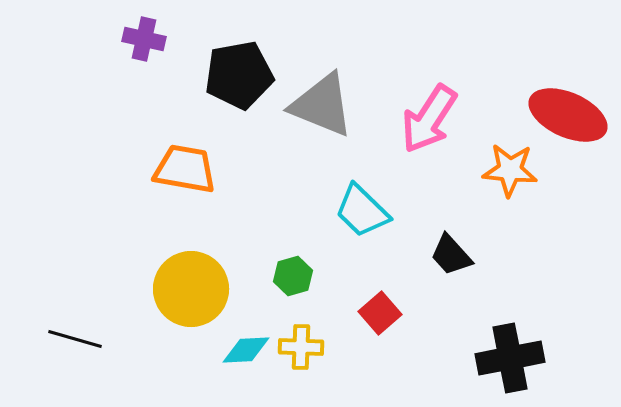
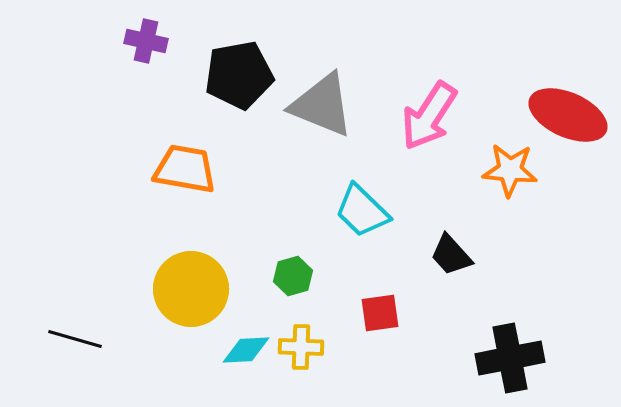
purple cross: moved 2 px right, 2 px down
pink arrow: moved 3 px up
red square: rotated 33 degrees clockwise
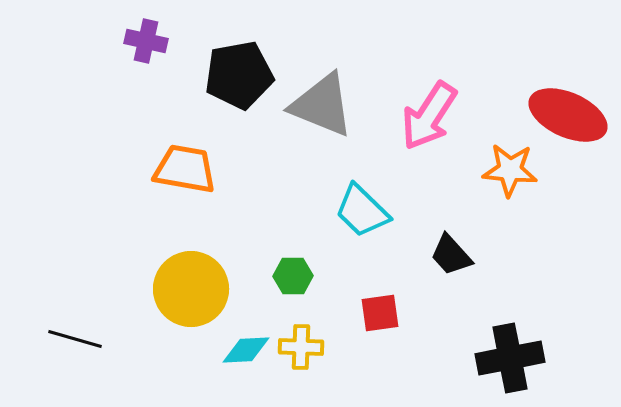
green hexagon: rotated 15 degrees clockwise
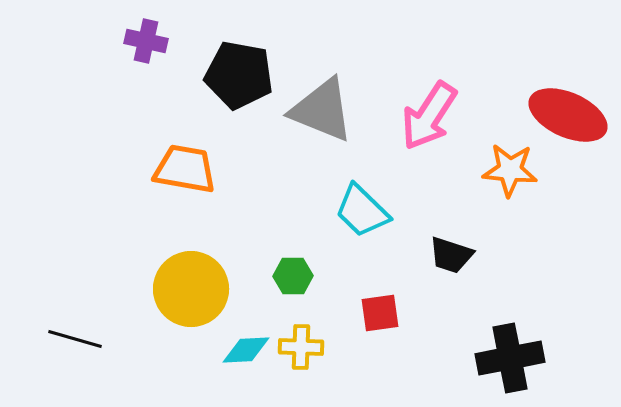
black pentagon: rotated 20 degrees clockwise
gray triangle: moved 5 px down
black trapezoid: rotated 30 degrees counterclockwise
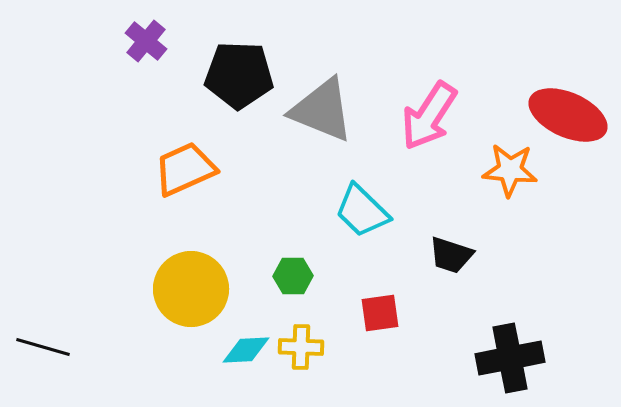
purple cross: rotated 27 degrees clockwise
black pentagon: rotated 8 degrees counterclockwise
orange trapezoid: rotated 34 degrees counterclockwise
black line: moved 32 px left, 8 px down
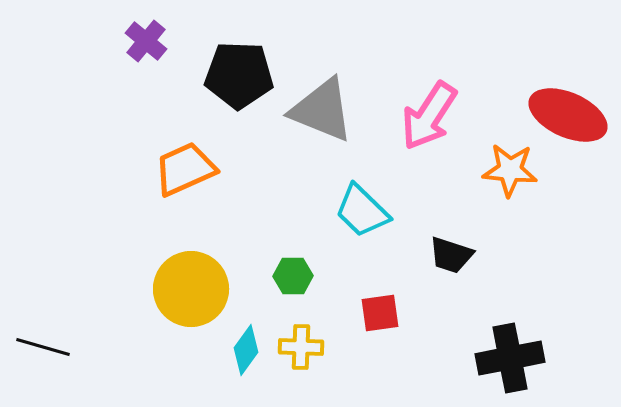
cyan diamond: rotated 51 degrees counterclockwise
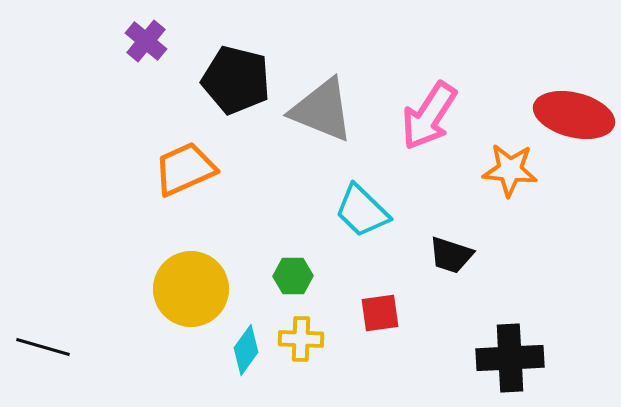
black pentagon: moved 3 px left, 5 px down; rotated 12 degrees clockwise
red ellipse: moved 6 px right; rotated 10 degrees counterclockwise
yellow cross: moved 8 px up
black cross: rotated 8 degrees clockwise
